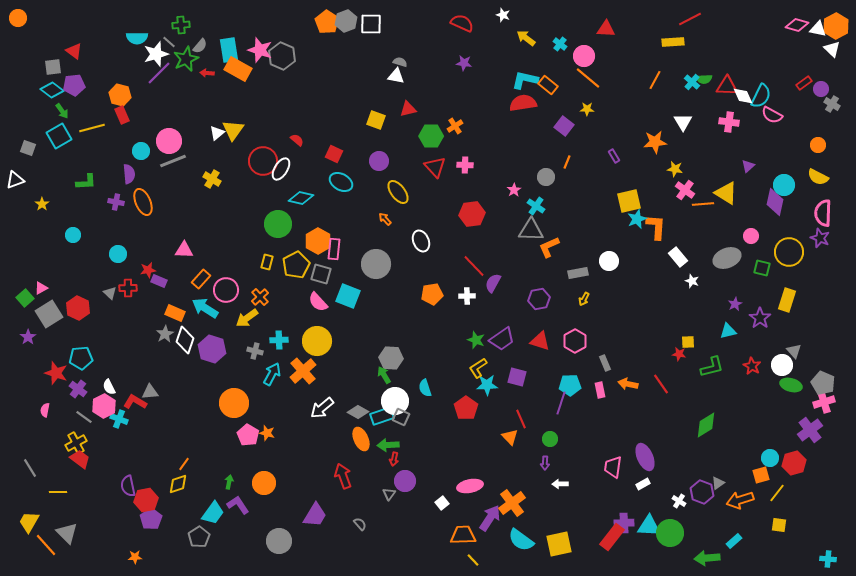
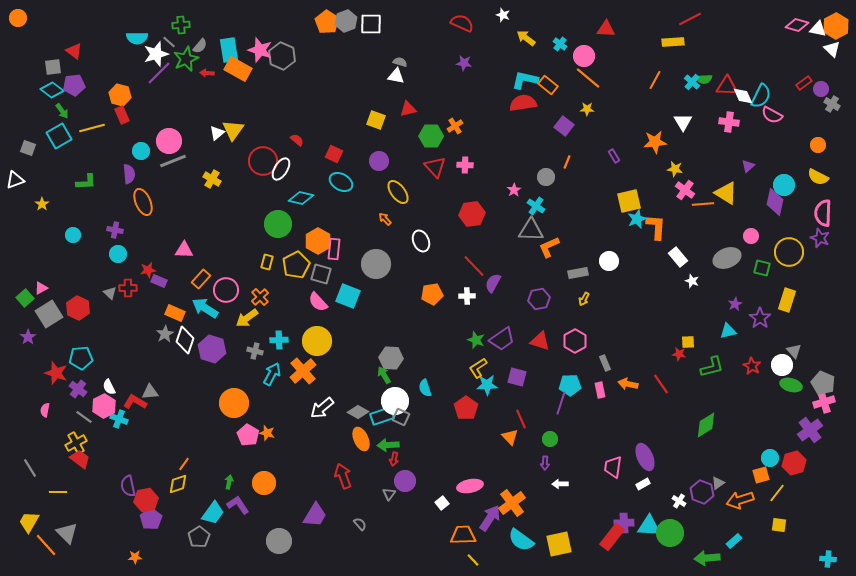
purple cross at (116, 202): moved 1 px left, 28 px down
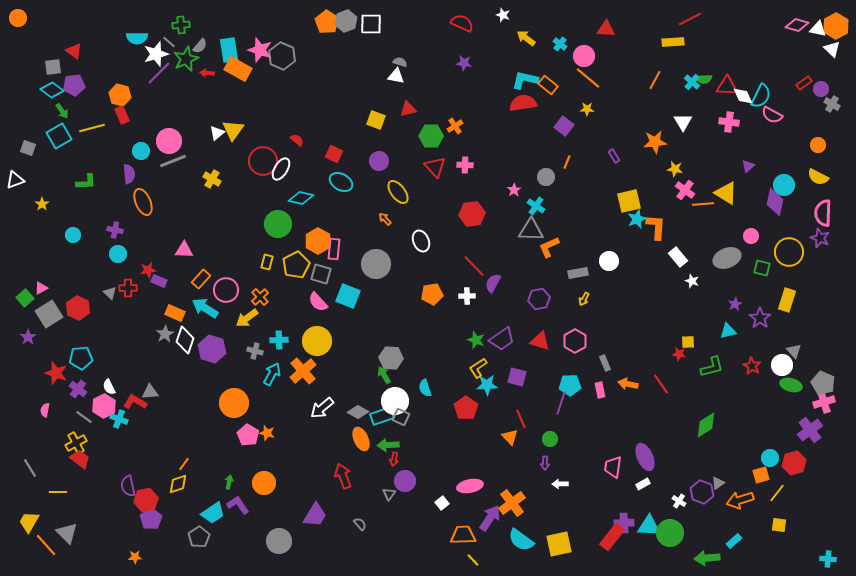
cyan trapezoid at (213, 513): rotated 20 degrees clockwise
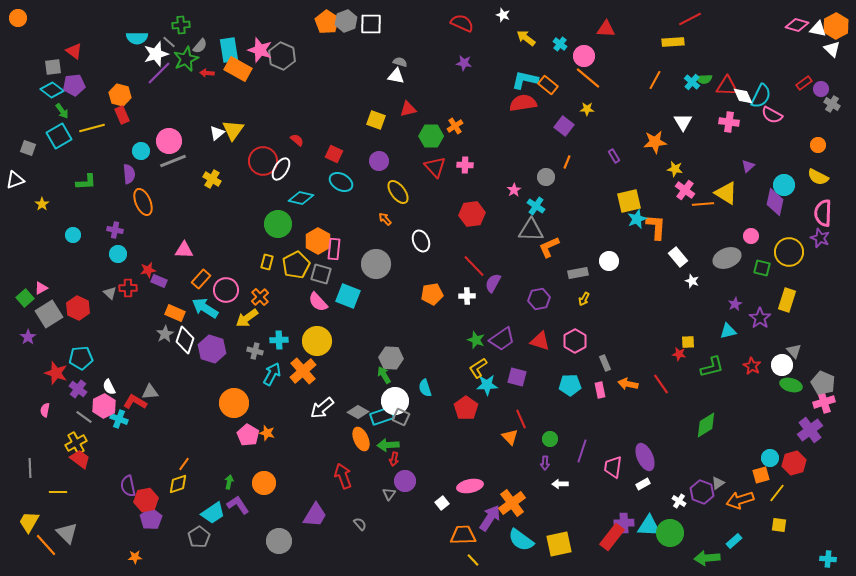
purple line at (561, 403): moved 21 px right, 48 px down
gray line at (30, 468): rotated 30 degrees clockwise
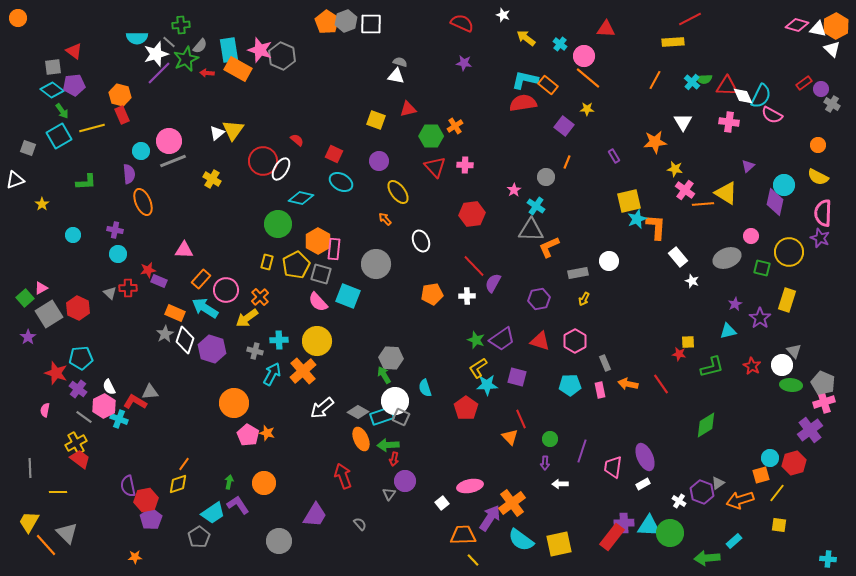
green ellipse at (791, 385): rotated 10 degrees counterclockwise
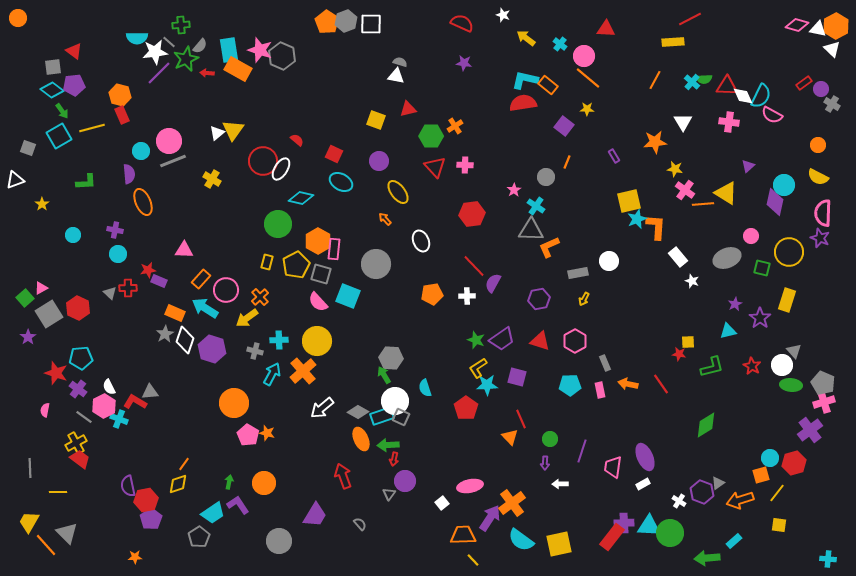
white star at (156, 54): moved 1 px left, 2 px up; rotated 10 degrees clockwise
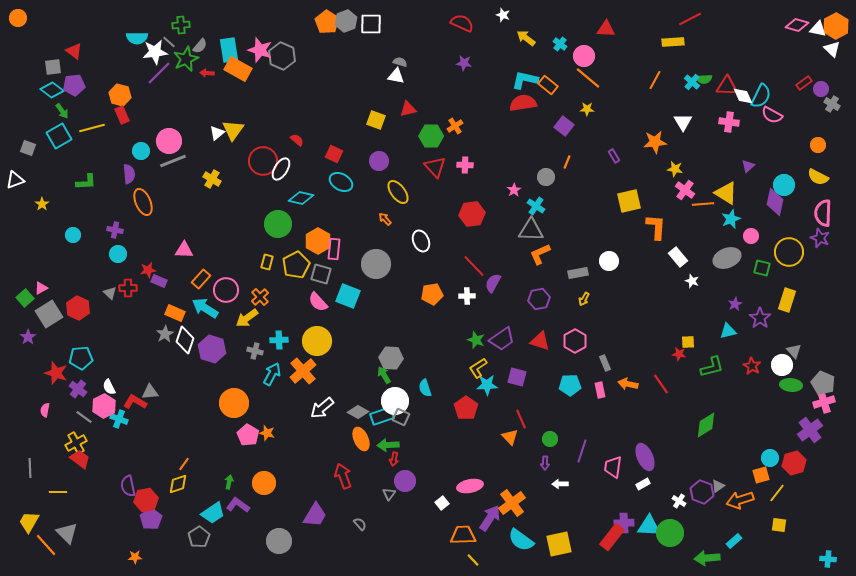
cyan star at (637, 219): moved 94 px right
orange L-shape at (549, 247): moved 9 px left, 7 px down
gray triangle at (718, 483): moved 3 px down
purple L-shape at (238, 505): rotated 20 degrees counterclockwise
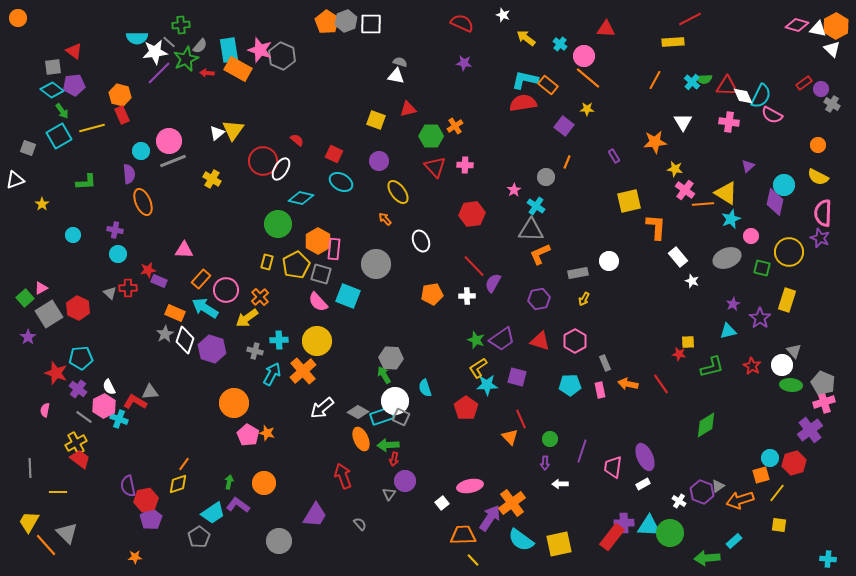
purple star at (735, 304): moved 2 px left
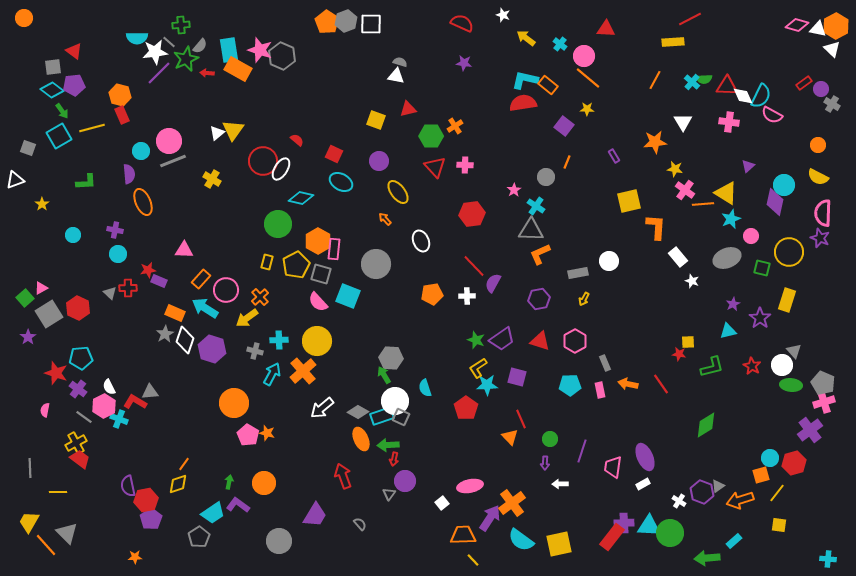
orange circle at (18, 18): moved 6 px right
